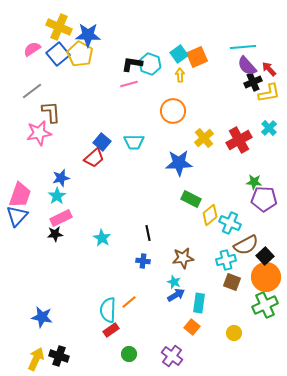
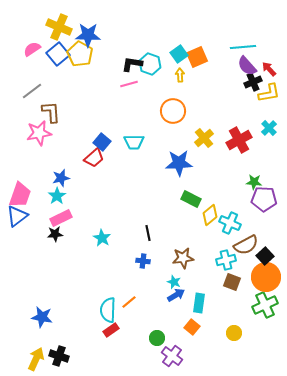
blue triangle at (17, 216): rotated 10 degrees clockwise
green circle at (129, 354): moved 28 px right, 16 px up
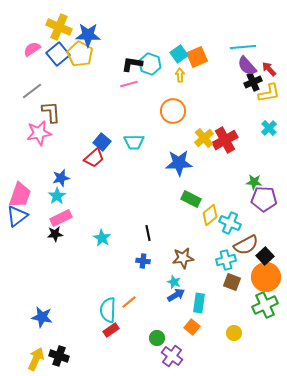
red cross at (239, 140): moved 14 px left
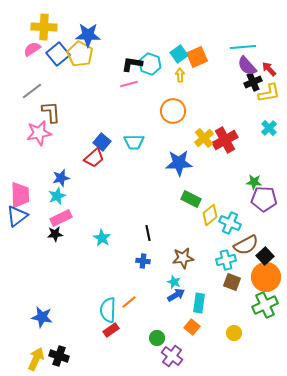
yellow cross at (59, 27): moved 15 px left; rotated 20 degrees counterclockwise
pink trapezoid at (20, 195): rotated 20 degrees counterclockwise
cyan star at (57, 196): rotated 12 degrees clockwise
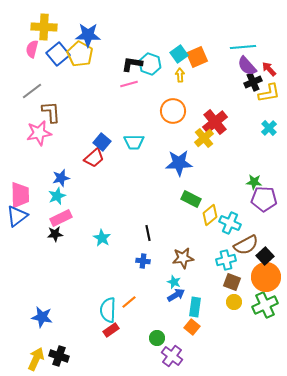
pink semicircle at (32, 49): rotated 42 degrees counterclockwise
red cross at (225, 140): moved 10 px left, 18 px up; rotated 10 degrees counterclockwise
cyan rectangle at (199, 303): moved 4 px left, 4 px down
yellow circle at (234, 333): moved 31 px up
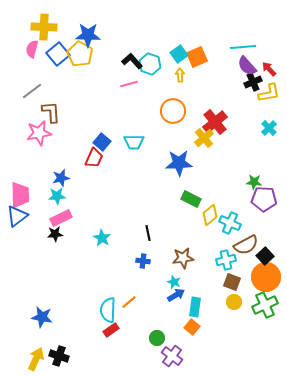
black L-shape at (132, 64): moved 3 px up; rotated 40 degrees clockwise
red trapezoid at (94, 158): rotated 25 degrees counterclockwise
cyan star at (57, 196): rotated 18 degrees clockwise
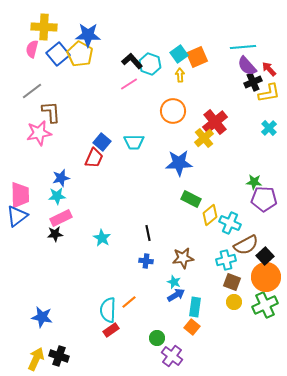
pink line at (129, 84): rotated 18 degrees counterclockwise
blue cross at (143, 261): moved 3 px right
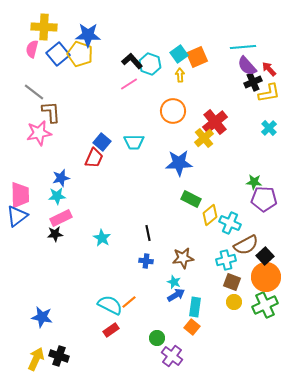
yellow pentagon at (80, 54): rotated 10 degrees counterclockwise
gray line at (32, 91): moved 2 px right, 1 px down; rotated 75 degrees clockwise
cyan semicircle at (108, 310): moved 2 px right, 5 px up; rotated 115 degrees clockwise
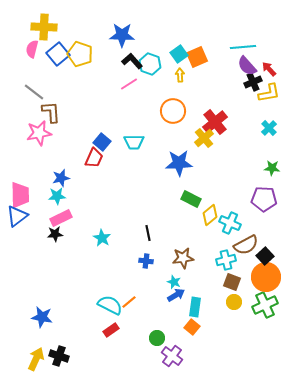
blue star at (88, 35): moved 34 px right
green star at (254, 182): moved 18 px right, 14 px up
